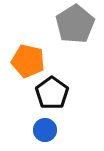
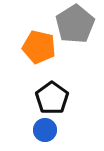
orange pentagon: moved 11 px right, 14 px up
black pentagon: moved 5 px down
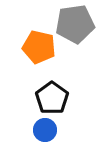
gray pentagon: rotated 24 degrees clockwise
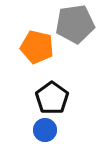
orange pentagon: moved 2 px left
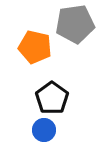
orange pentagon: moved 2 px left
blue circle: moved 1 px left
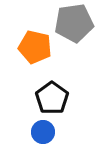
gray pentagon: moved 1 px left, 1 px up
blue circle: moved 1 px left, 2 px down
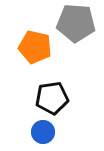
gray pentagon: moved 2 px right; rotated 12 degrees clockwise
black pentagon: rotated 28 degrees clockwise
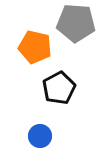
black pentagon: moved 7 px right, 10 px up; rotated 20 degrees counterclockwise
blue circle: moved 3 px left, 4 px down
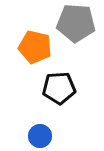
black pentagon: rotated 24 degrees clockwise
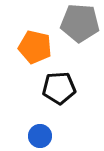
gray pentagon: moved 4 px right
